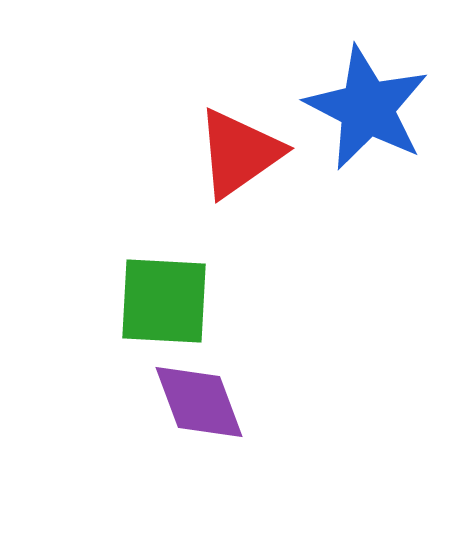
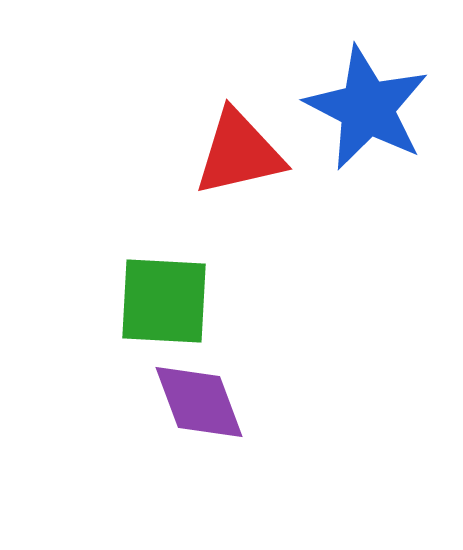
red triangle: rotated 22 degrees clockwise
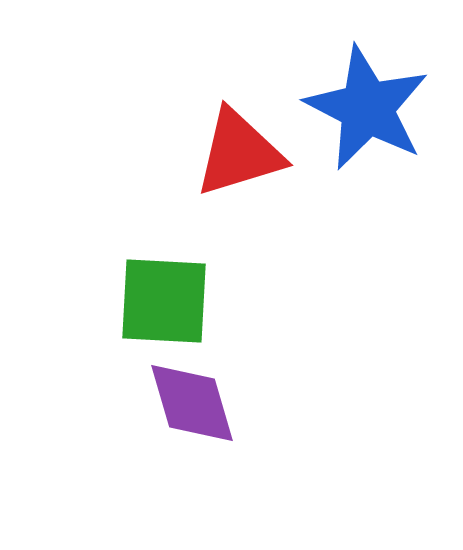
red triangle: rotated 4 degrees counterclockwise
purple diamond: moved 7 px left, 1 px down; rotated 4 degrees clockwise
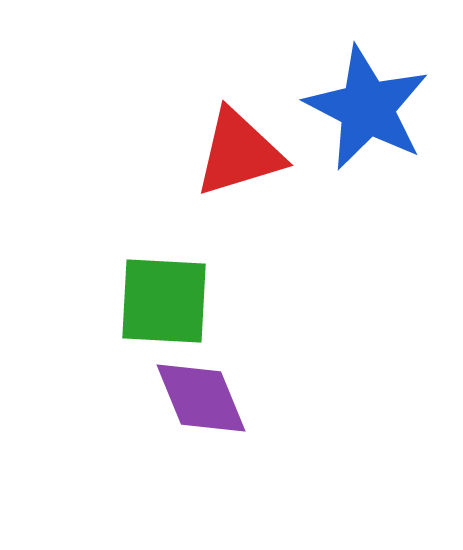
purple diamond: moved 9 px right, 5 px up; rotated 6 degrees counterclockwise
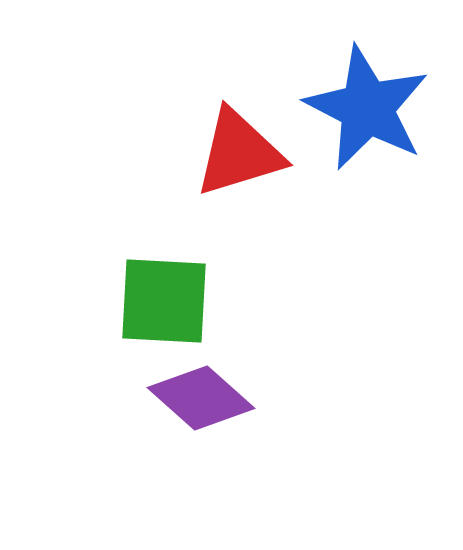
purple diamond: rotated 26 degrees counterclockwise
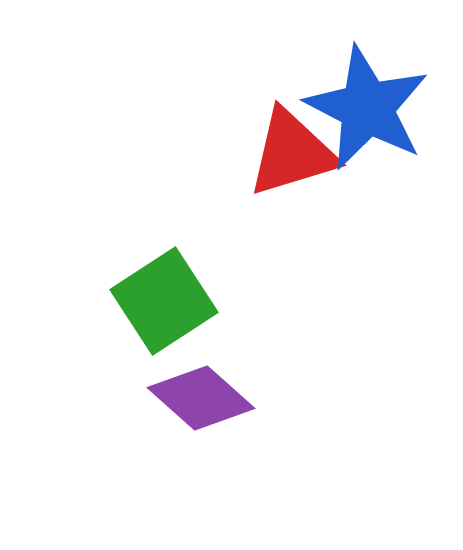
red triangle: moved 53 px right
green square: rotated 36 degrees counterclockwise
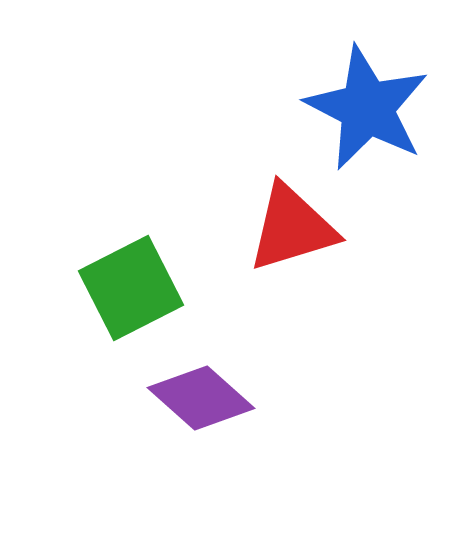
red triangle: moved 75 px down
green square: moved 33 px left, 13 px up; rotated 6 degrees clockwise
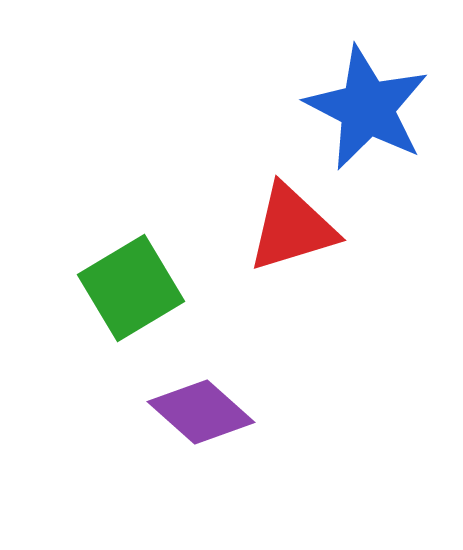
green square: rotated 4 degrees counterclockwise
purple diamond: moved 14 px down
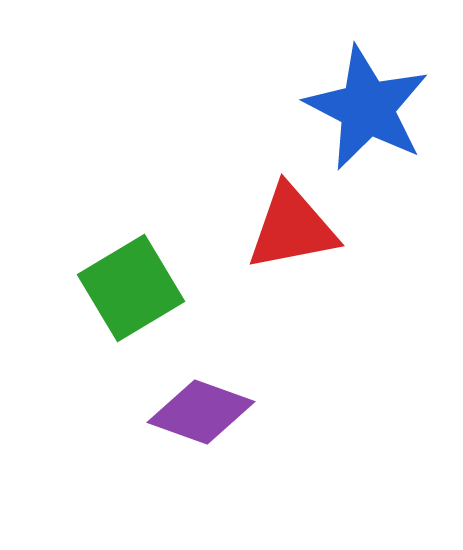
red triangle: rotated 6 degrees clockwise
purple diamond: rotated 22 degrees counterclockwise
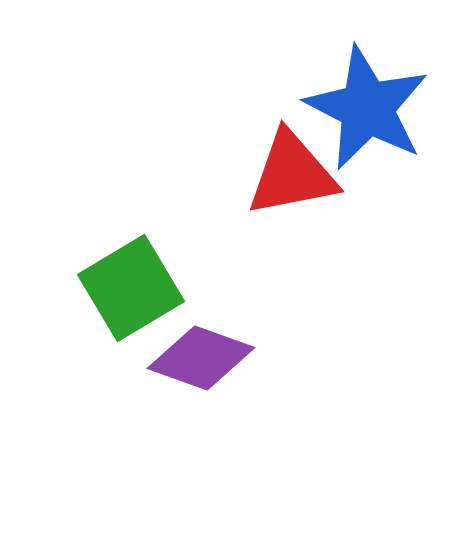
red triangle: moved 54 px up
purple diamond: moved 54 px up
